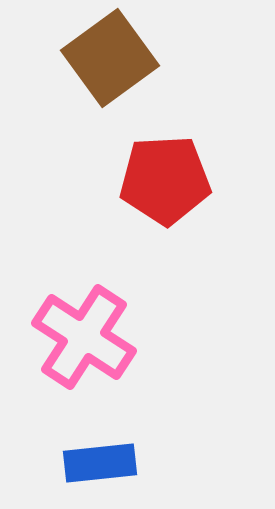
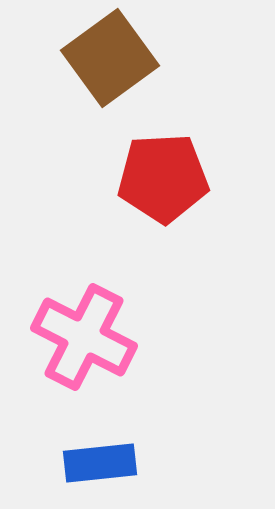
red pentagon: moved 2 px left, 2 px up
pink cross: rotated 6 degrees counterclockwise
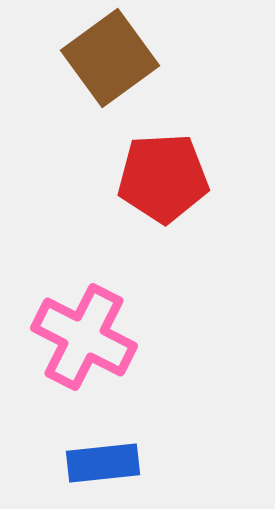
blue rectangle: moved 3 px right
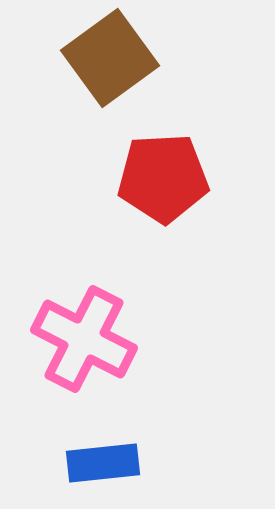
pink cross: moved 2 px down
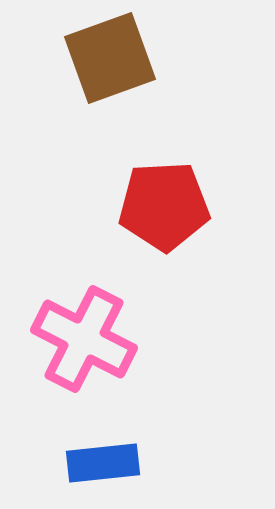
brown square: rotated 16 degrees clockwise
red pentagon: moved 1 px right, 28 px down
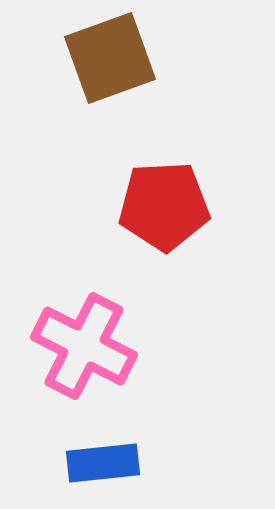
pink cross: moved 7 px down
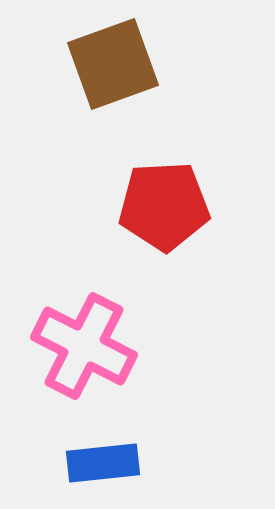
brown square: moved 3 px right, 6 px down
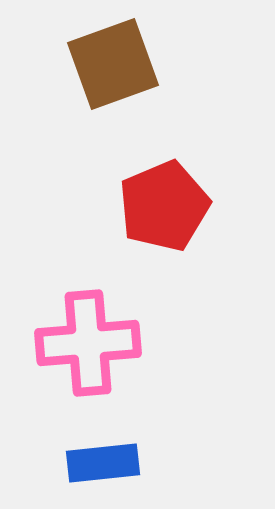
red pentagon: rotated 20 degrees counterclockwise
pink cross: moved 4 px right, 3 px up; rotated 32 degrees counterclockwise
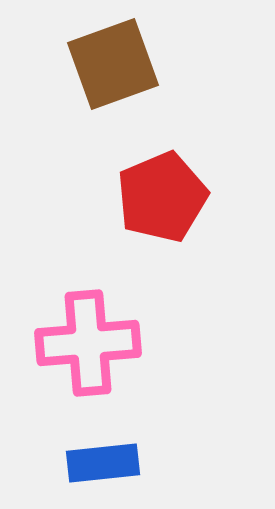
red pentagon: moved 2 px left, 9 px up
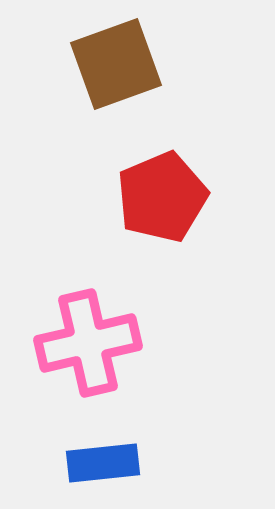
brown square: moved 3 px right
pink cross: rotated 8 degrees counterclockwise
